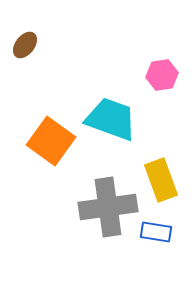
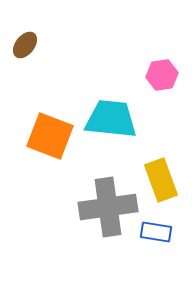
cyan trapezoid: rotated 14 degrees counterclockwise
orange square: moved 1 px left, 5 px up; rotated 15 degrees counterclockwise
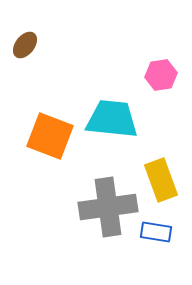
pink hexagon: moved 1 px left
cyan trapezoid: moved 1 px right
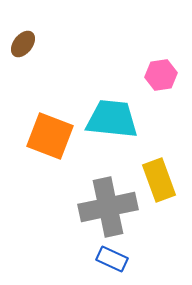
brown ellipse: moved 2 px left, 1 px up
yellow rectangle: moved 2 px left
gray cross: rotated 4 degrees counterclockwise
blue rectangle: moved 44 px left, 27 px down; rotated 16 degrees clockwise
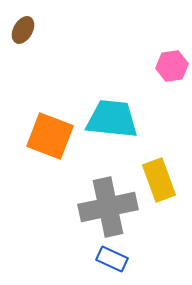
brown ellipse: moved 14 px up; rotated 8 degrees counterclockwise
pink hexagon: moved 11 px right, 9 px up
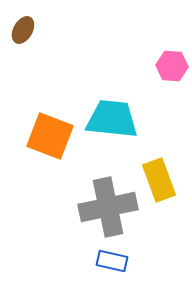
pink hexagon: rotated 12 degrees clockwise
blue rectangle: moved 2 px down; rotated 12 degrees counterclockwise
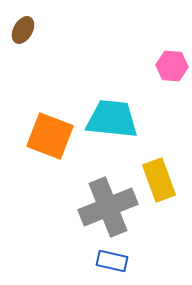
gray cross: rotated 10 degrees counterclockwise
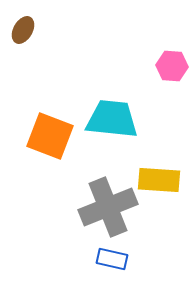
yellow rectangle: rotated 66 degrees counterclockwise
blue rectangle: moved 2 px up
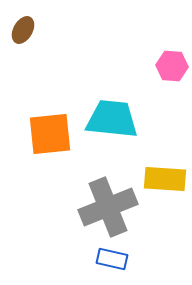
orange square: moved 2 px up; rotated 27 degrees counterclockwise
yellow rectangle: moved 6 px right, 1 px up
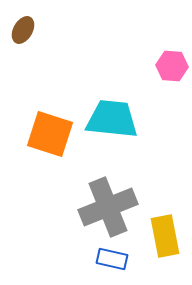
orange square: rotated 24 degrees clockwise
yellow rectangle: moved 57 px down; rotated 75 degrees clockwise
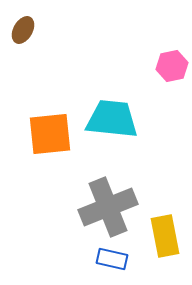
pink hexagon: rotated 16 degrees counterclockwise
orange square: rotated 24 degrees counterclockwise
